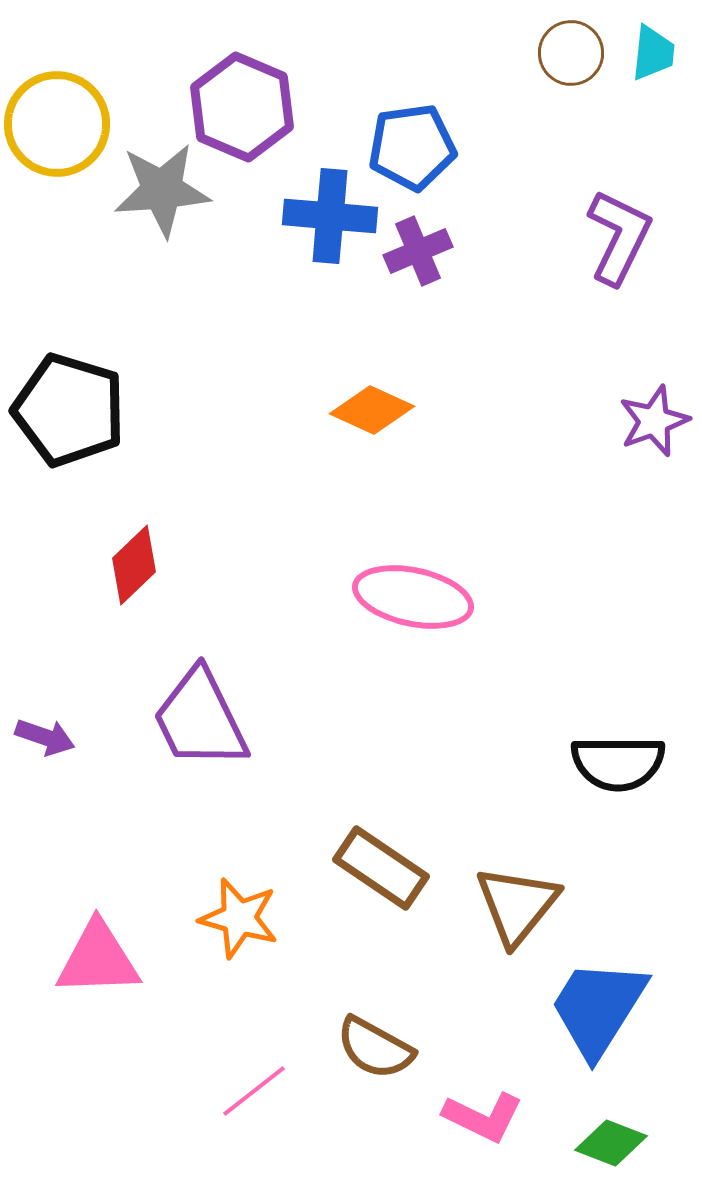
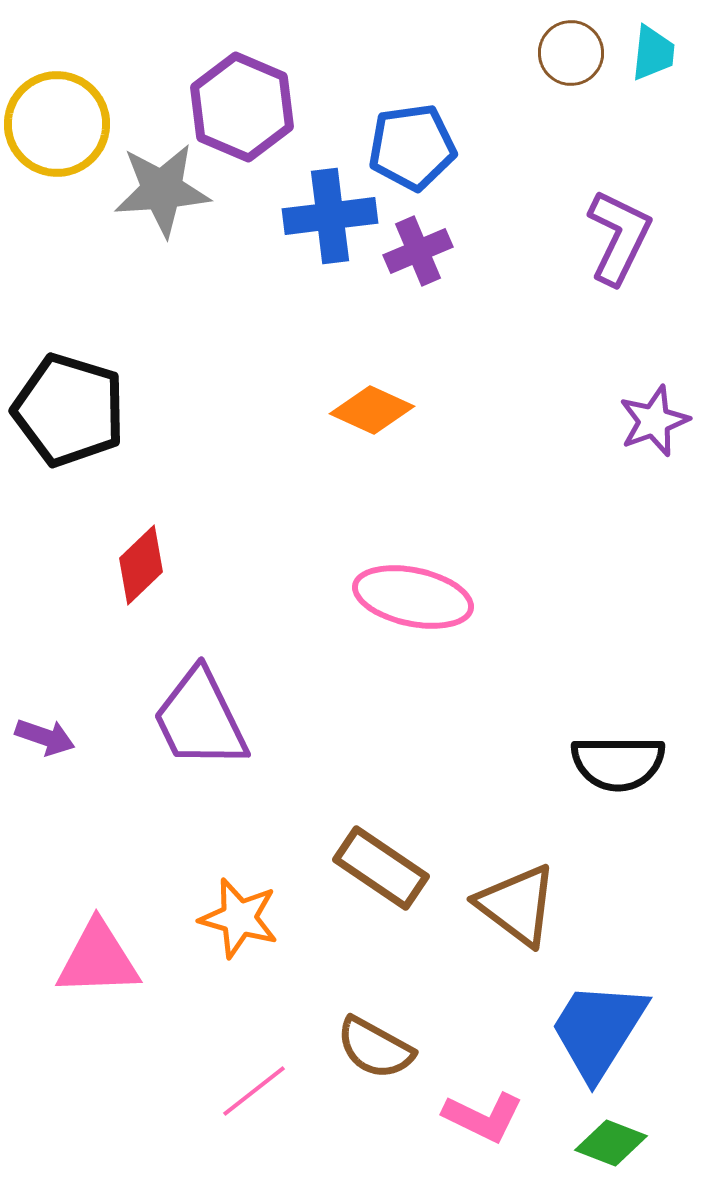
blue cross: rotated 12 degrees counterclockwise
red diamond: moved 7 px right
brown triangle: rotated 32 degrees counterclockwise
blue trapezoid: moved 22 px down
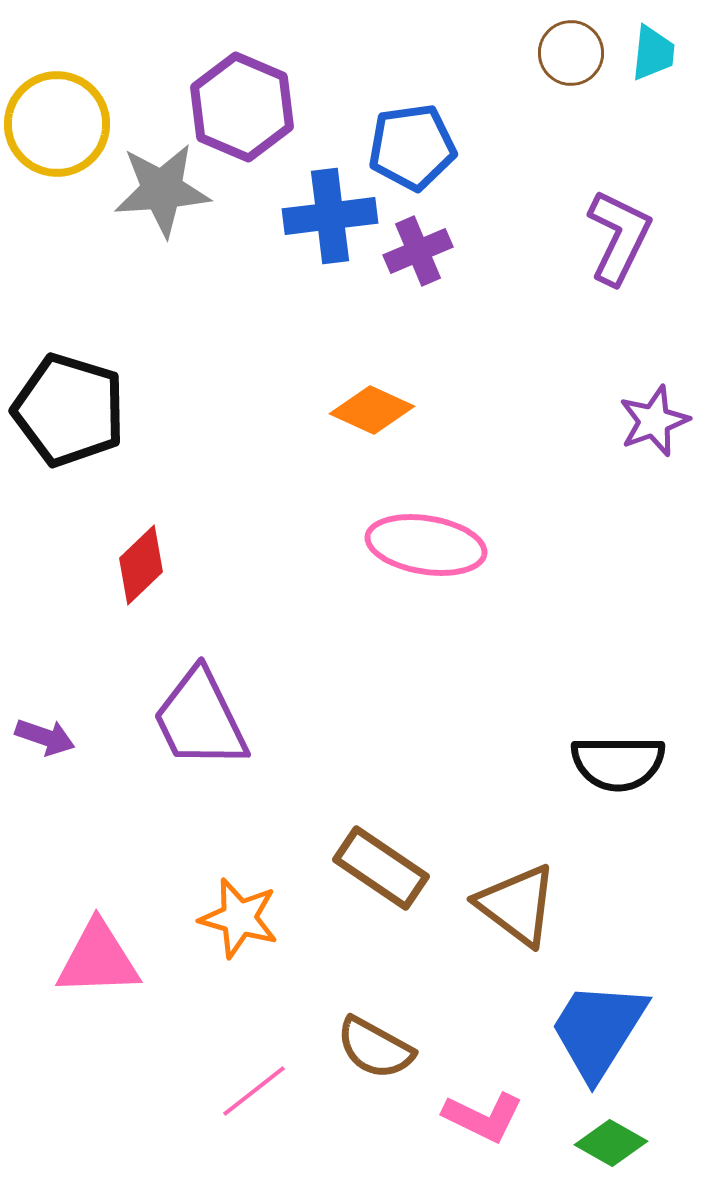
pink ellipse: moved 13 px right, 52 px up; rotated 3 degrees counterclockwise
green diamond: rotated 8 degrees clockwise
